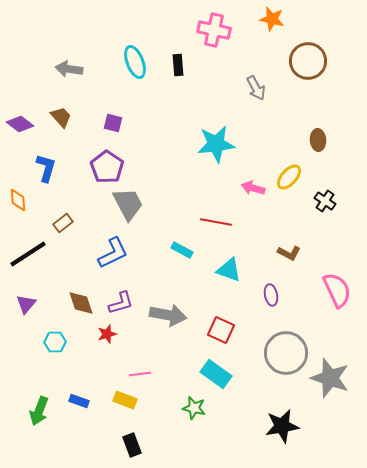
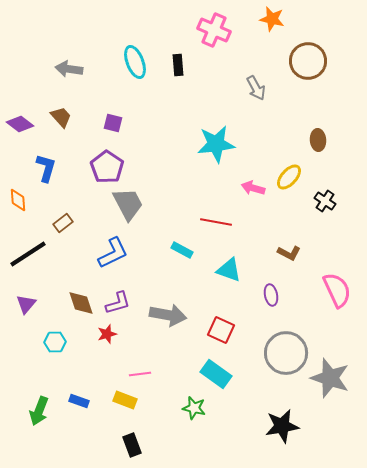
pink cross at (214, 30): rotated 12 degrees clockwise
purple L-shape at (121, 303): moved 3 px left
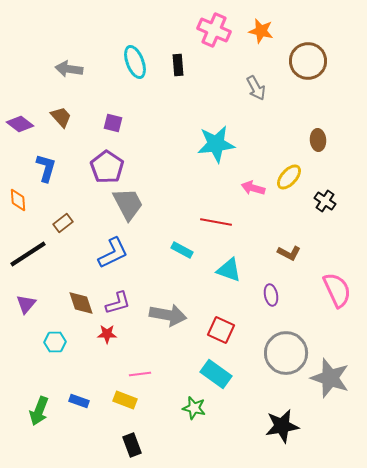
orange star at (272, 19): moved 11 px left, 12 px down
red star at (107, 334): rotated 18 degrees clockwise
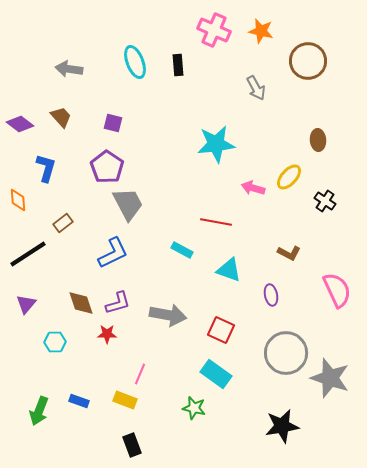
pink line at (140, 374): rotated 60 degrees counterclockwise
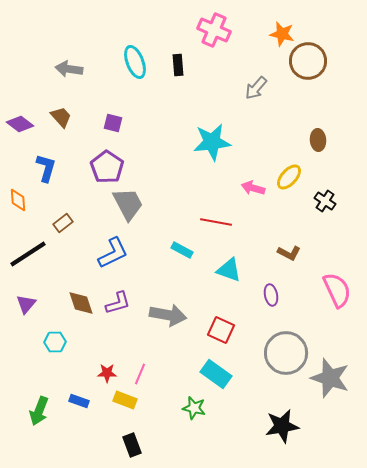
orange star at (261, 31): moved 21 px right, 3 px down
gray arrow at (256, 88): rotated 70 degrees clockwise
cyan star at (216, 144): moved 4 px left, 2 px up
red star at (107, 334): moved 39 px down
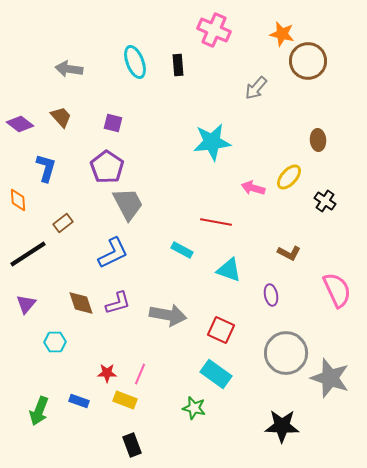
black star at (282, 426): rotated 12 degrees clockwise
